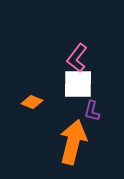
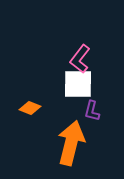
pink L-shape: moved 3 px right, 1 px down
orange diamond: moved 2 px left, 6 px down
orange arrow: moved 2 px left, 1 px down
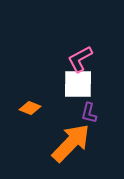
pink L-shape: rotated 24 degrees clockwise
purple L-shape: moved 3 px left, 2 px down
orange arrow: rotated 30 degrees clockwise
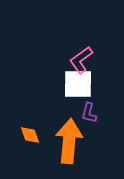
pink L-shape: moved 1 px right, 1 px down; rotated 8 degrees counterclockwise
orange diamond: moved 27 px down; rotated 50 degrees clockwise
orange arrow: moved 2 px left, 2 px up; rotated 39 degrees counterclockwise
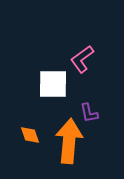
pink L-shape: moved 1 px right, 1 px up
white square: moved 25 px left
purple L-shape: rotated 25 degrees counterclockwise
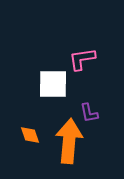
pink L-shape: rotated 28 degrees clockwise
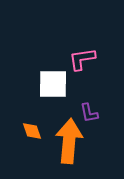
orange diamond: moved 2 px right, 4 px up
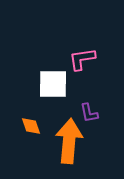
orange diamond: moved 1 px left, 5 px up
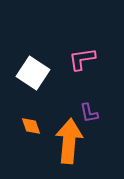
white square: moved 20 px left, 11 px up; rotated 32 degrees clockwise
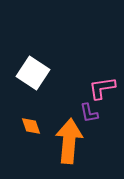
pink L-shape: moved 20 px right, 29 px down
